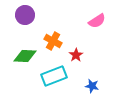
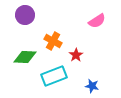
green diamond: moved 1 px down
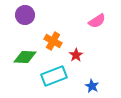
blue star: rotated 16 degrees clockwise
